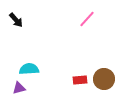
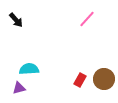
red rectangle: rotated 56 degrees counterclockwise
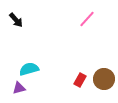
cyan semicircle: rotated 12 degrees counterclockwise
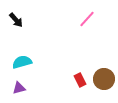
cyan semicircle: moved 7 px left, 7 px up
red rectangle: rotated 56 degrees counterclockwise
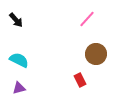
cyan semicircle: moved 3 px left, 2 px up; rotated 42 degrees clockwise
brown circle: moved 8 px left, 25 px up
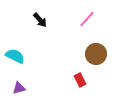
black arrow: moved 24 px right
cyan semicircle: moved 4 px left, 4 px up
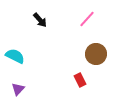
purple triangle: moved 1 px left, 1 px down; rotated 32 degrees counterclockwise
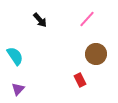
cyan semicircle: rotated 30 degrees clockwise
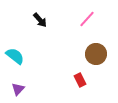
cyan semicircle: rotated 18 degrees counterclockwise
